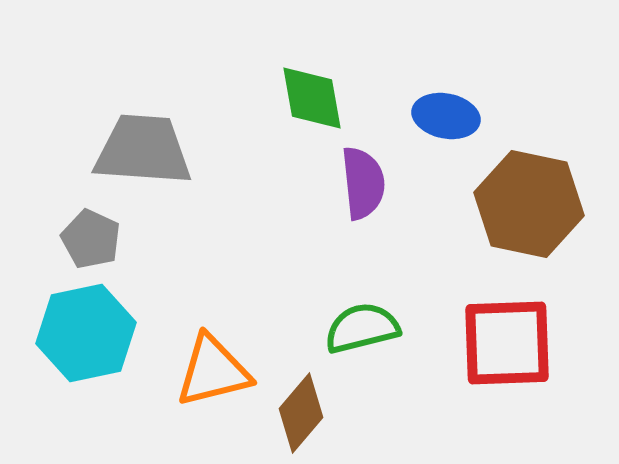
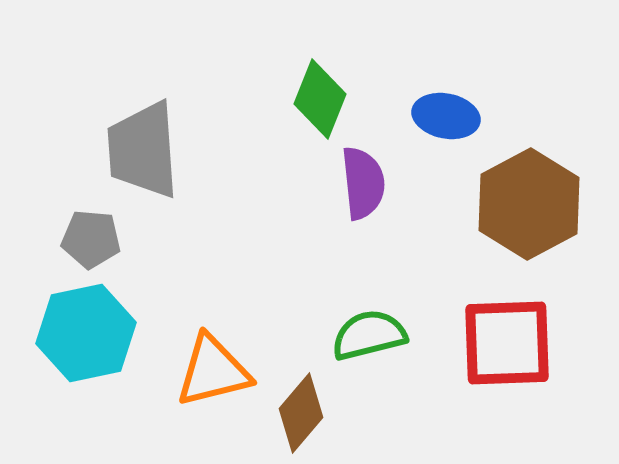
green diamond: moved 8 px right, 1 px down; rotated 32 degrees clockwise
gray trapezoid: rotated 98 degrees counterclockwise
brown hexagon: rotated 20 degrees clockwise
gray pentagon: rotated 20 degrees counterclockwise
green semicircle: moved 7 px right, 7 px down
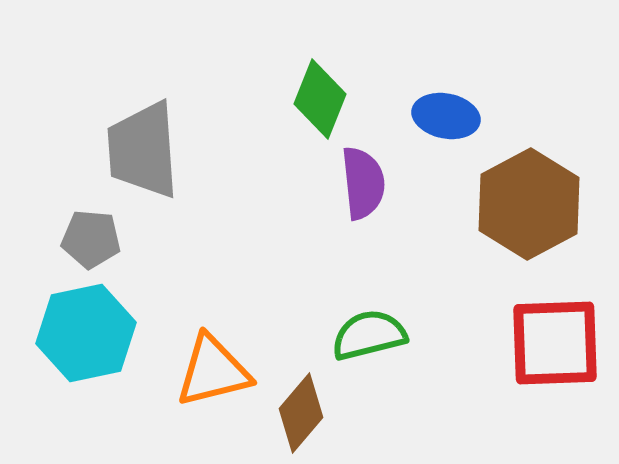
red square: moved 48 px right
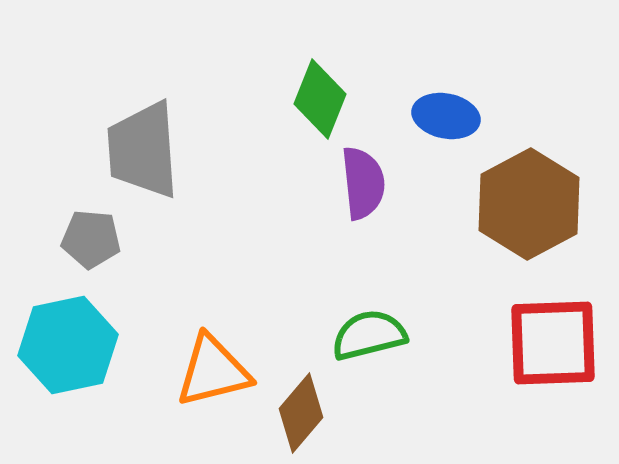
cyan hexagon: moved 18 px left, 12 px down
red square: moved 2 px left
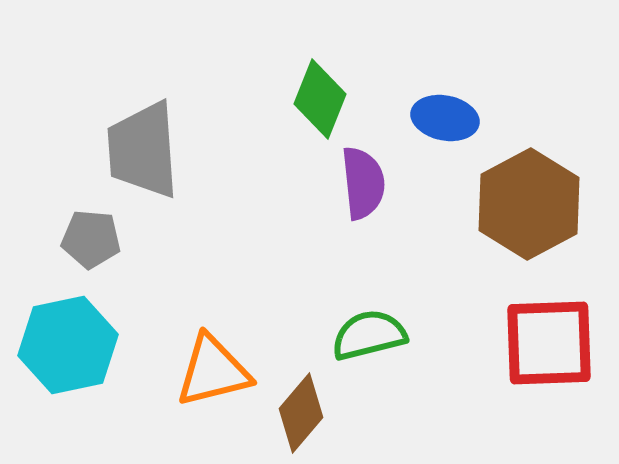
blue ellipse: moved 1 px left, 2 px down
red square: moved 4 px left
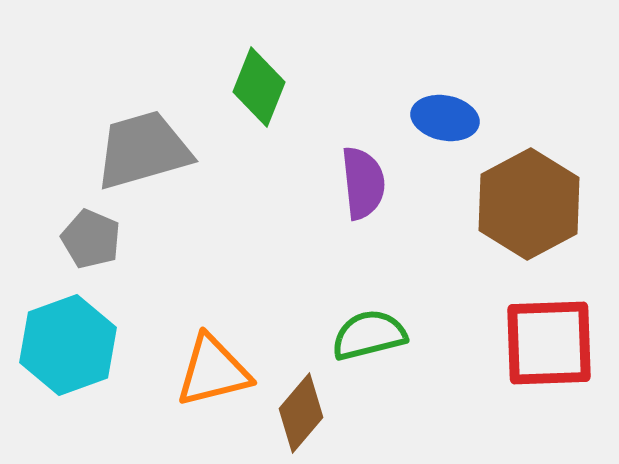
green diamond: moved 61 px left, 12 px up
gray trapezoid: rotated 78 degrees clockwise
gray pentagon: rotated 18 degrees clockwise
cyan hexagon: rotated 8 degrees counterclockwise
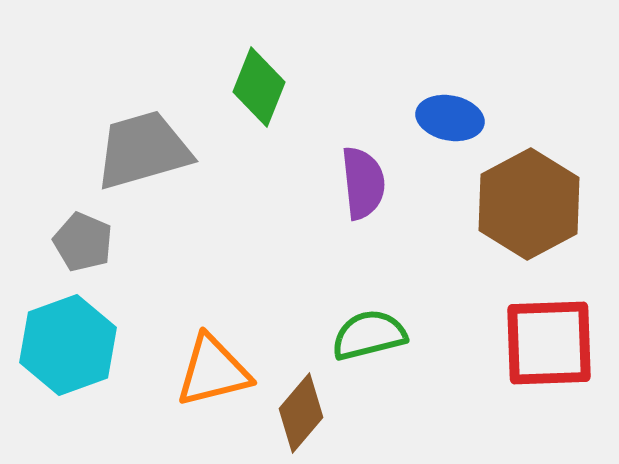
blue ellipse: moved 5 px right
gray pentagon: moved 8 px left, 3 px down
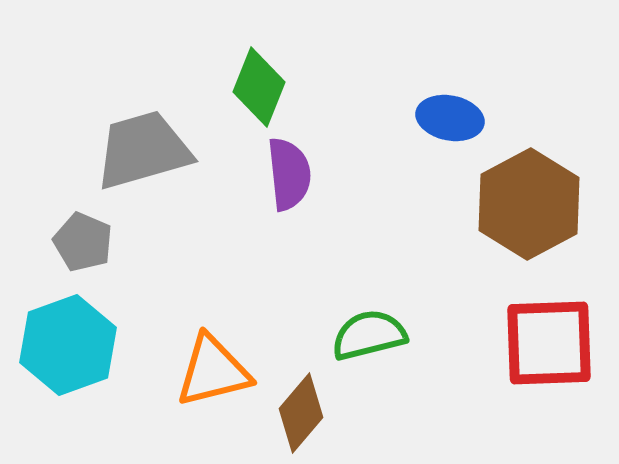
purple semicircle: moved 74 px left, 9 px up
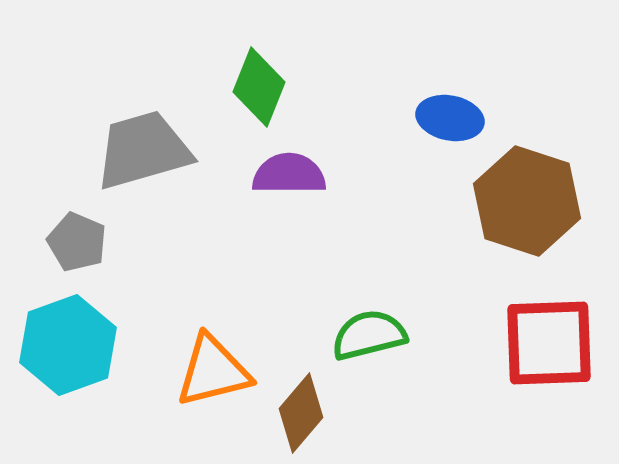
purple semicircle: rotated 84 degrees counterclockwise
brown hexagon: moved 2 px left, 3 px up; rotated 14 degrees counterclockwise
gray pentagon: moved 6 px left
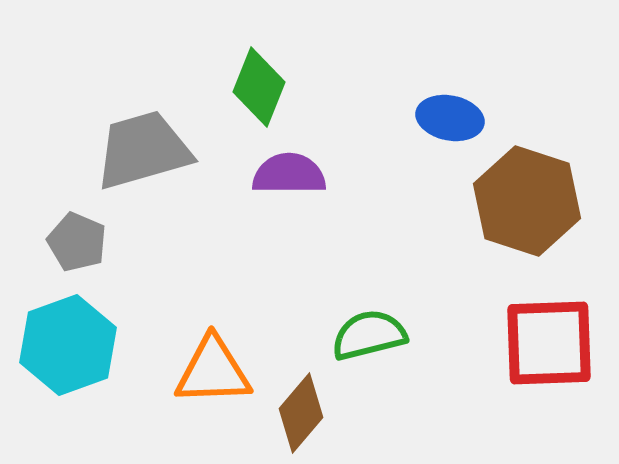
orange triangle: rotated 12 degrees clockwise
